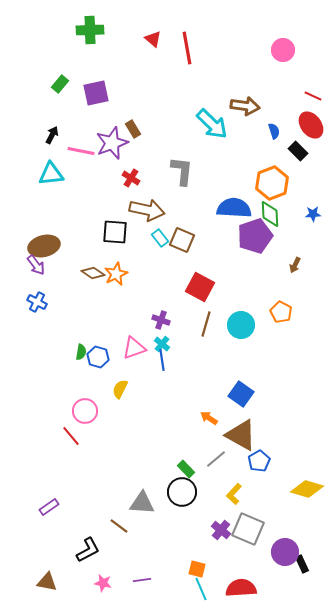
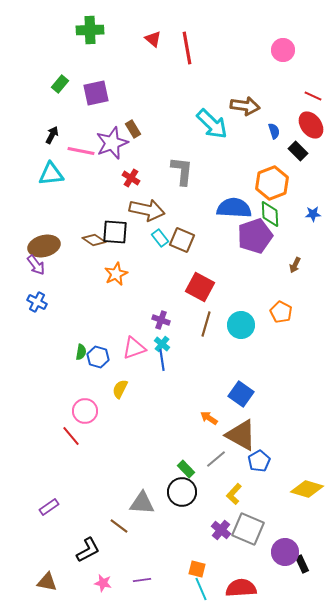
brown diamond at (93, 273): moved 1 px right, 33 px up
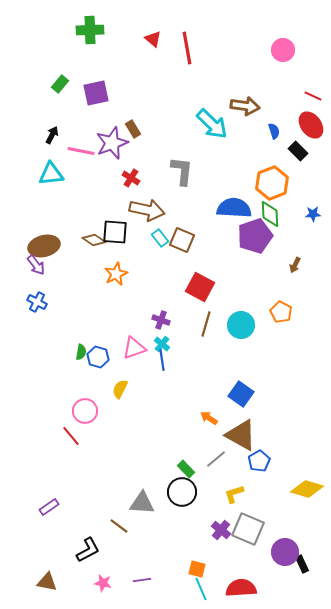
yellow L-shape at (234, 494): rotated 30 degrees clockwise
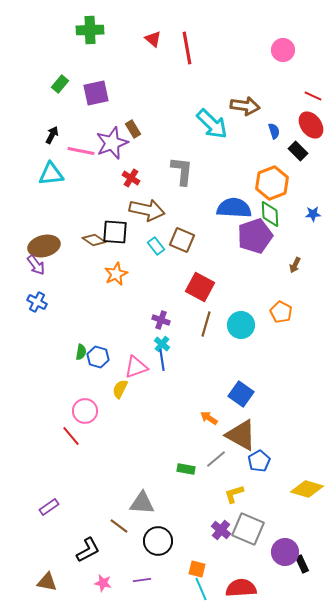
cyan rectangle at (160, 238): moved 4 px left, 8 px down
pink triangle at (134, 348): moved 2 px right, 19 px down
green rectangle at (186, 469): rotated 36 degrees counterclockwise
black circle at (182, 492): moved 24 px left, 49 px down
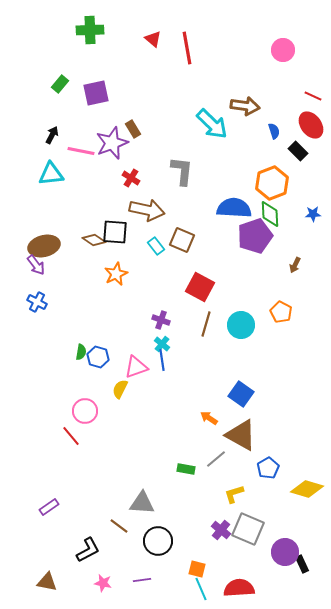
blue pentagon at (259, 461): moved 9 px right, 7 px down
red semicircle at (241, 588): moved 2 px left
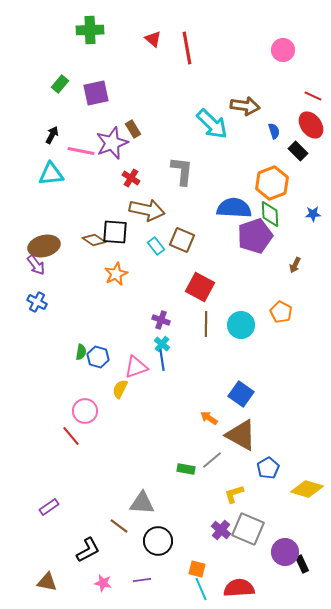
brown line at (206, 324): rotated 15 degrees counterclockwise
gray line at (216, 459): moved 4 px left, 1 px down
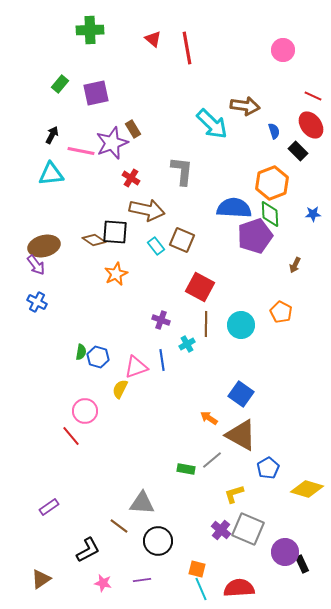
cyan cross at (162, 344): moved 25 px right; rotated 21 degrees clockwise
brown triangle at (47, 582): moved 6 px left, 3 px up; rotated 45 degrees counterclockwise
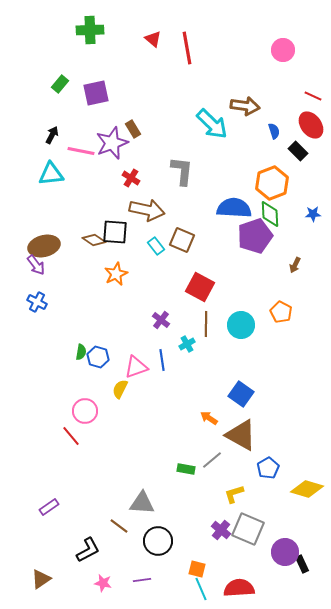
purple cross at (161, 320): rotated 18 degrees clockwise
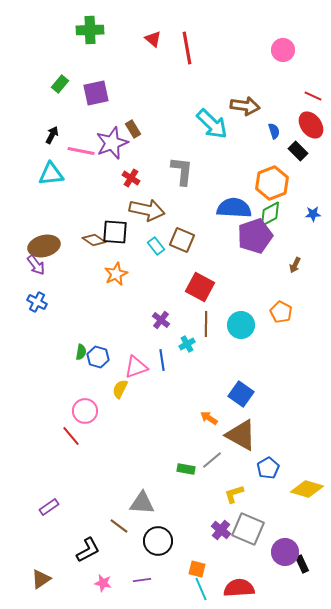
green diamond at (270, 214): rotated 64 degrees clockwise
